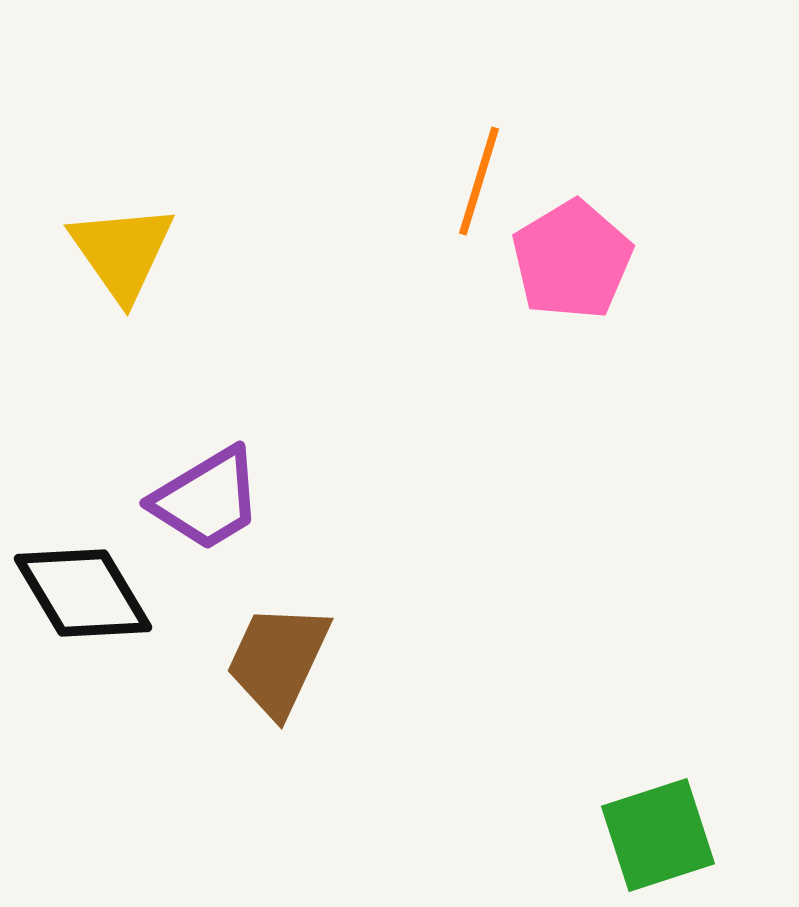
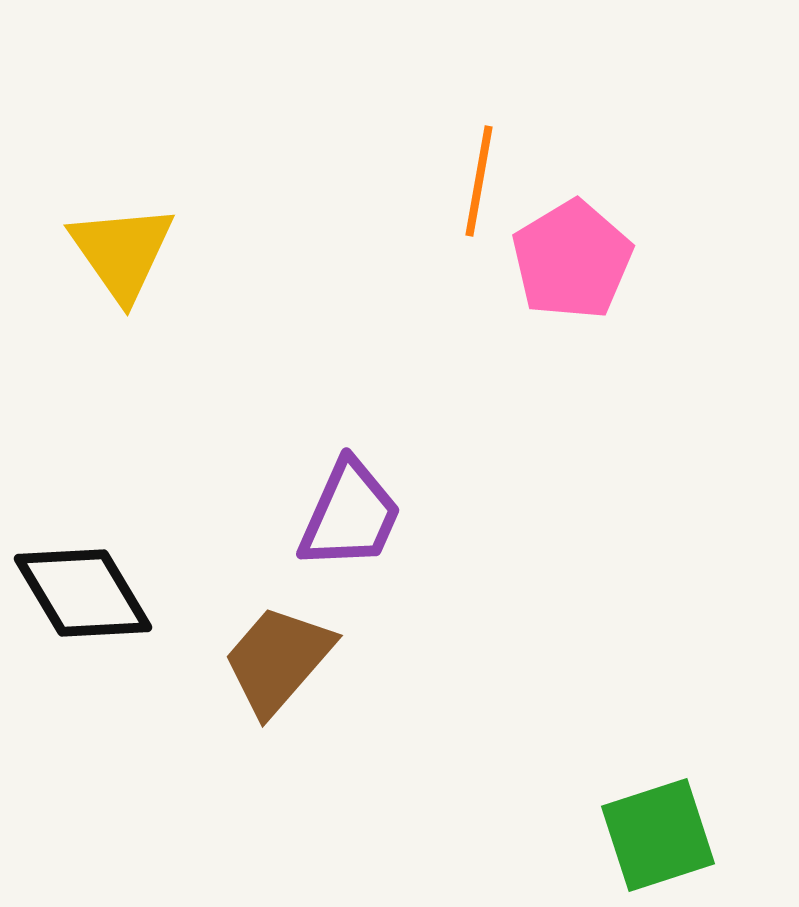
orange line: rotated 7 degrees counterclockwise
purple trapezoid: moved 143 px right, 16 px down; rotated 35 degrees counterclockwise
brown trapezoid: rotated 16 degrees clockwise
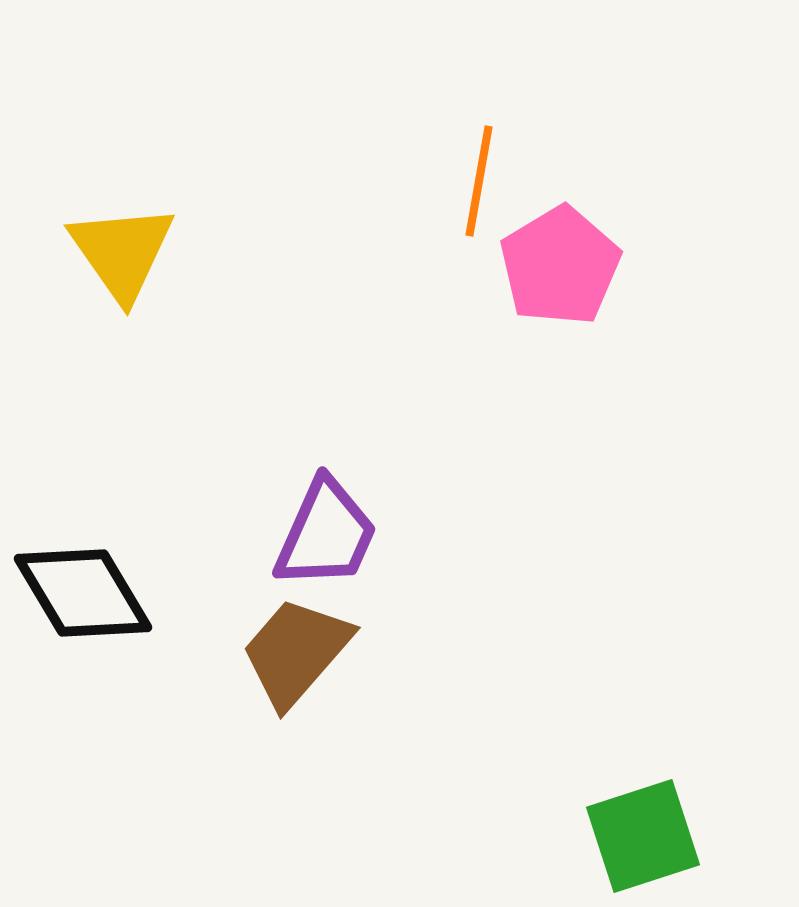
pink pentagon: moved 12 px left, 6 px down
purple trapezoid: moved 24 px left, 19 px down
brown trapezoid: moved 18 px right, 8 px up
green square: moved 15 px left, 1 px down
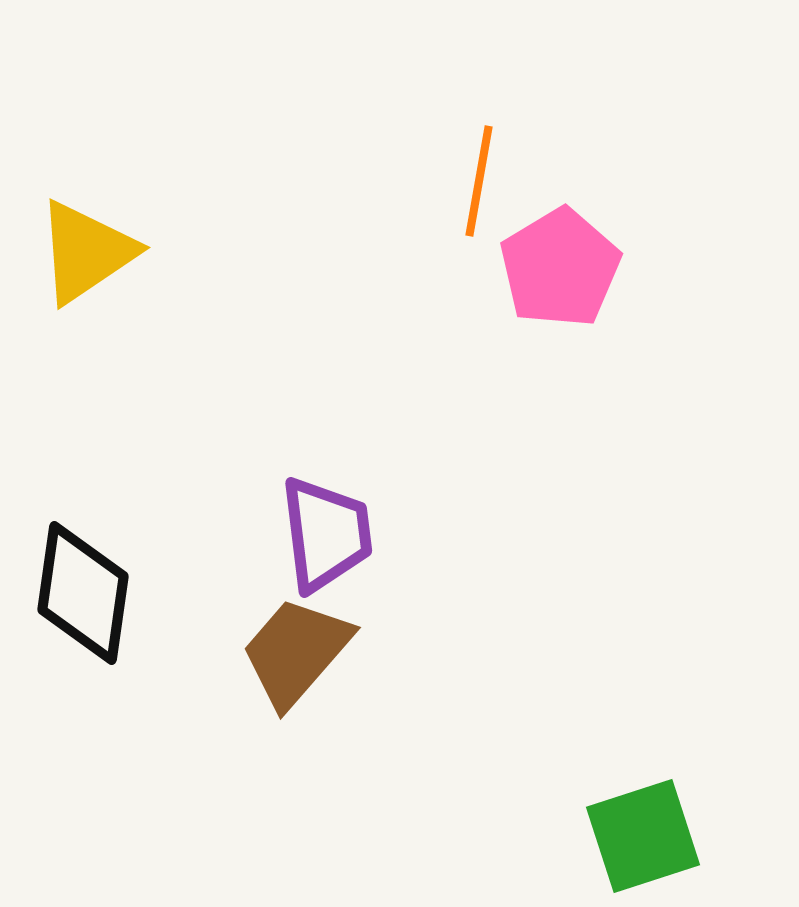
yellow triangle: moved 36 px left; rotated 31 degrees clockwise
pink pentagon: moved 2 px down
purple trapezoid: rotated 31 degrees counterclockwise
black diamond: rotated 39 degrees clockwise
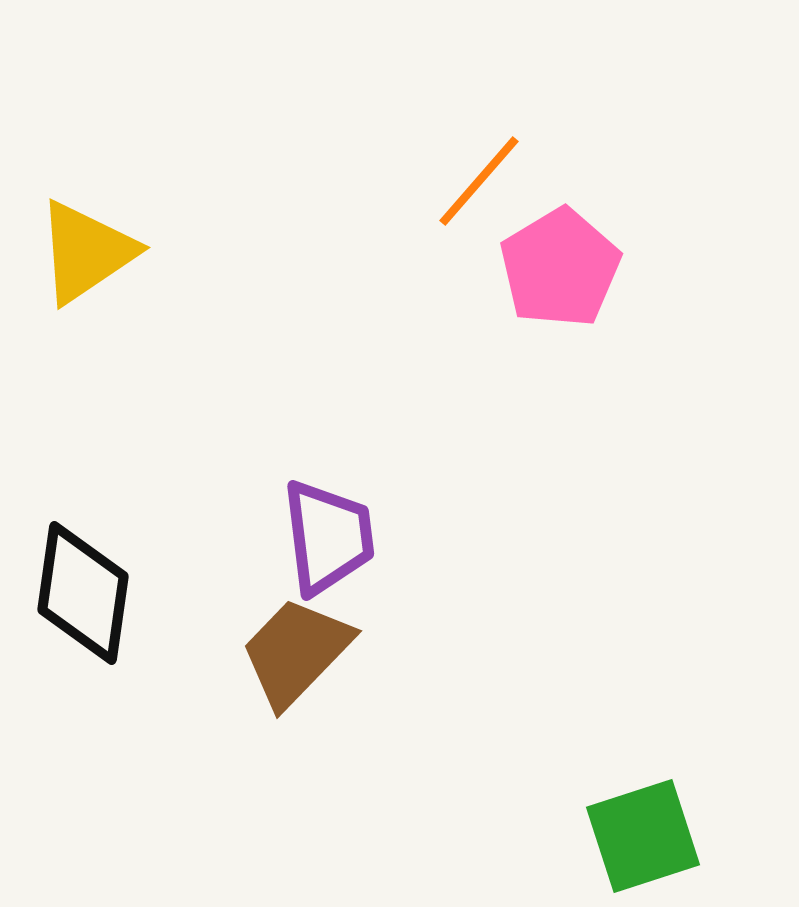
orange line: rotated 31 degrees clockwise
purple trapezoid: moved 2 px right, 3 px down
brown trapezoid: rotated 3 degrees clockwise
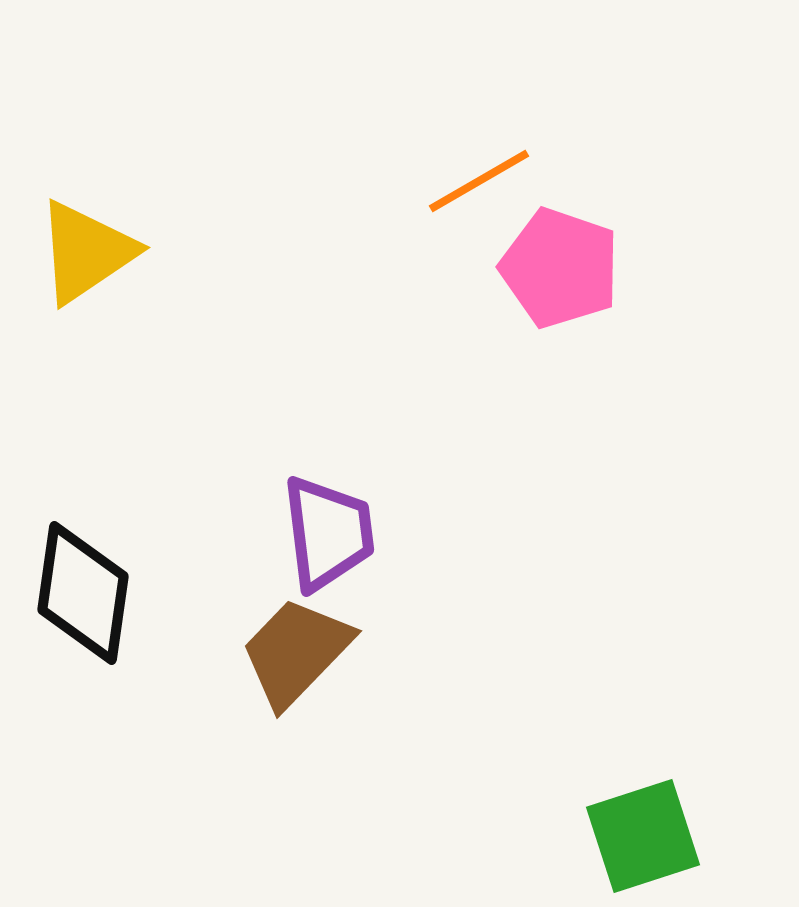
orange line: rotated 19 degrees clockwise
pink pentagon: rotated 22 degrees counterclockwise
purple trapezoid: moved 4 px up
